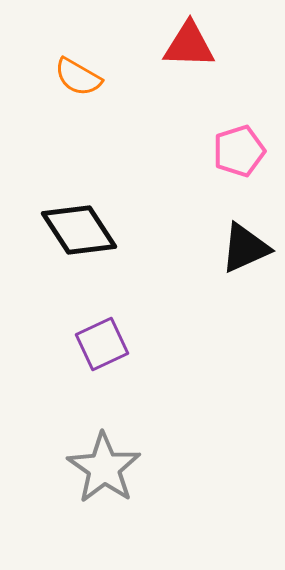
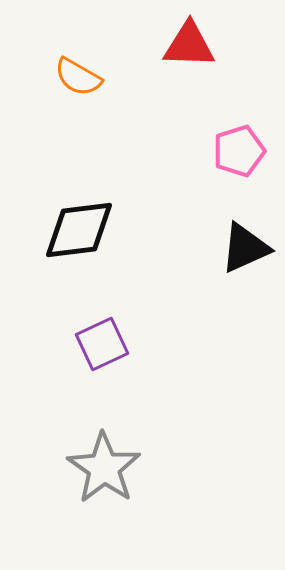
black diamond: rotated 64 degrees counterclockwise
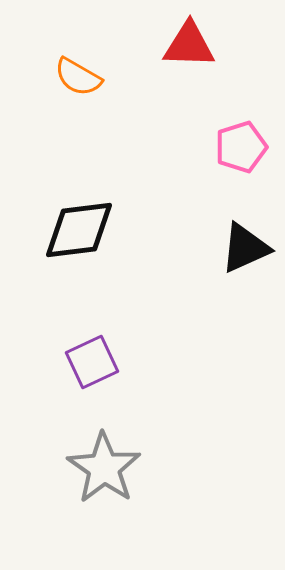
pink pentagon: moved 2 px right, 4 px up
purple square: moved 10 px left, 18 px down
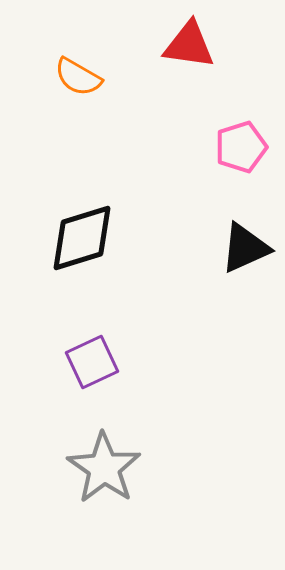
red triangle: rotated 6 degrees clockwise
black diamond: moved 3 px right, 8 px down; rotated 10 degrees counterclockwise
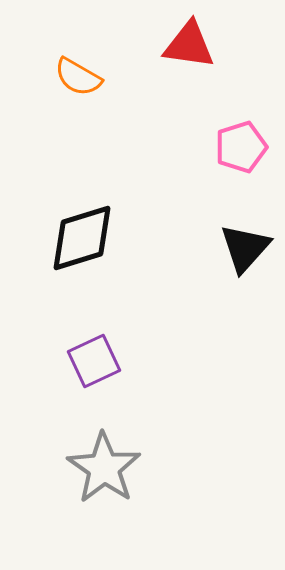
black triangle: rotated 24 degrees counterclockwise
purple square: moved 2 px right, 1 px up
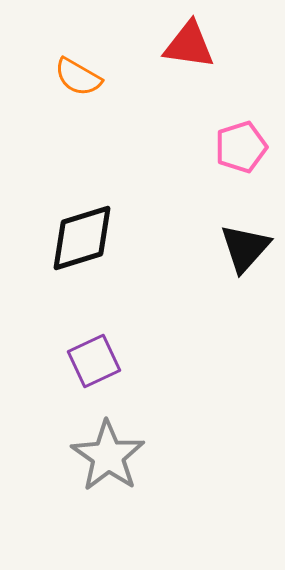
gray star: moved 4 px right, 12 px up
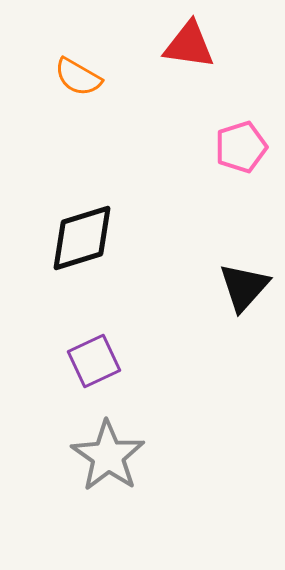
black triangle: moved 1 px left, 39 px down
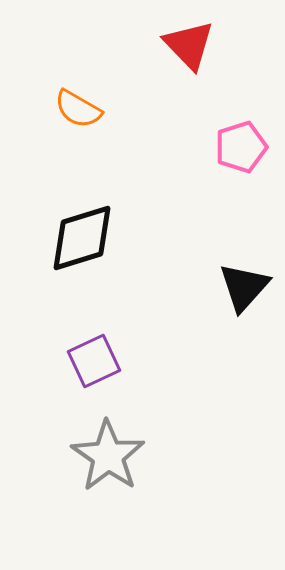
red triangle: rotated 38 degrees clockwise
orange semicircle: moved 32 px down
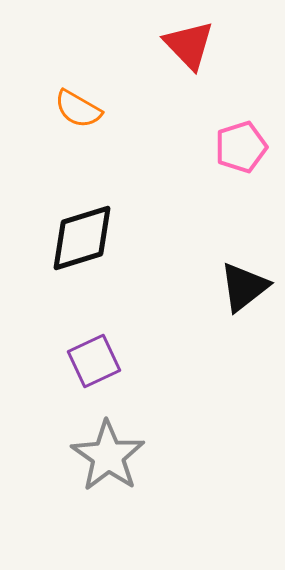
black triangle: rotated 10 degrees clockwise
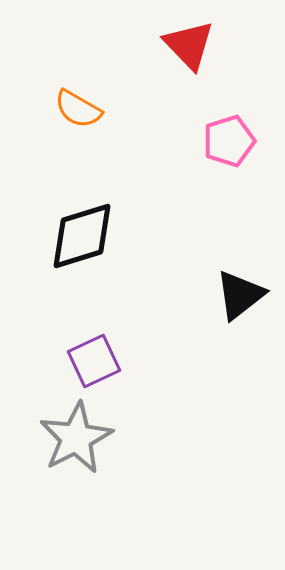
pink pentagon: moved 12 px left, 6 px up
black diamond: moved 2 px up
black triangle: moved 4 px left, 8 px down
gray star: moved 32 px left, 18 px up; rotated 10 degrees clockwise
